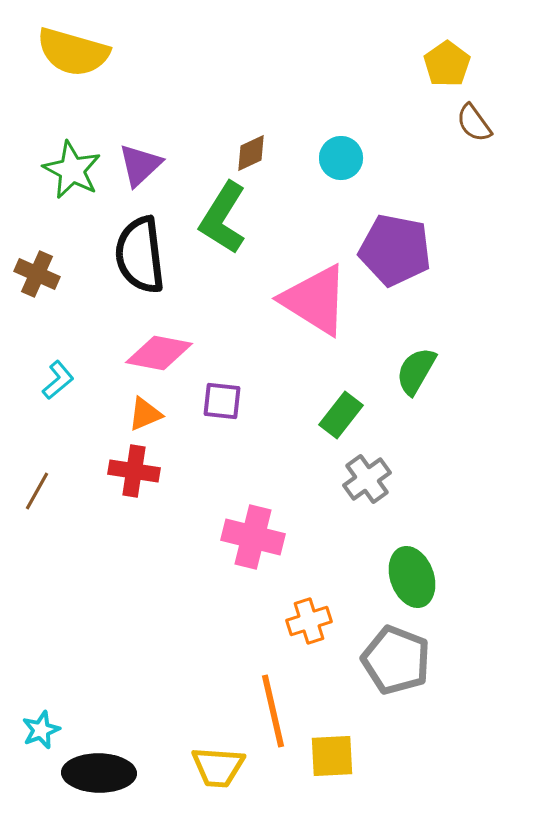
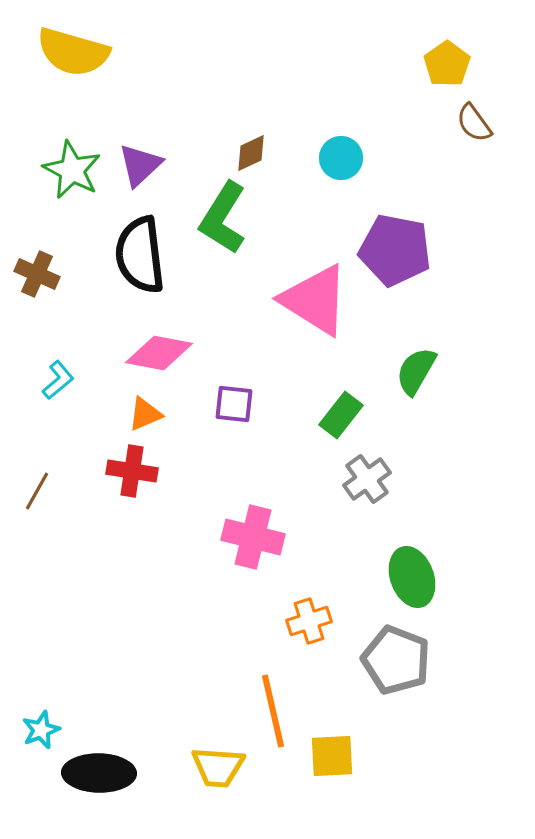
purple square: moved 12 px right, 3 px down
red cross: moved 2 px left
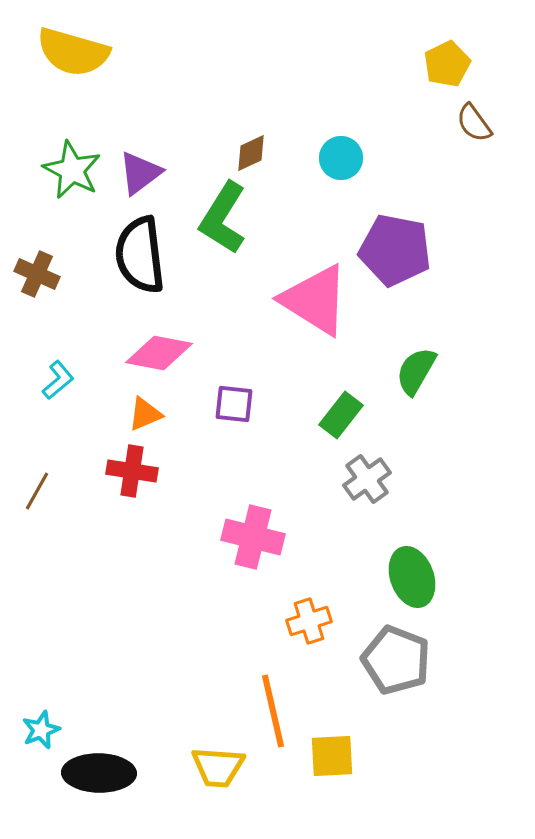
yellow pentagon: rotated 9 degrees clockwise
purple triangle: moved 8 px down; rotated 6 degrees clockwise
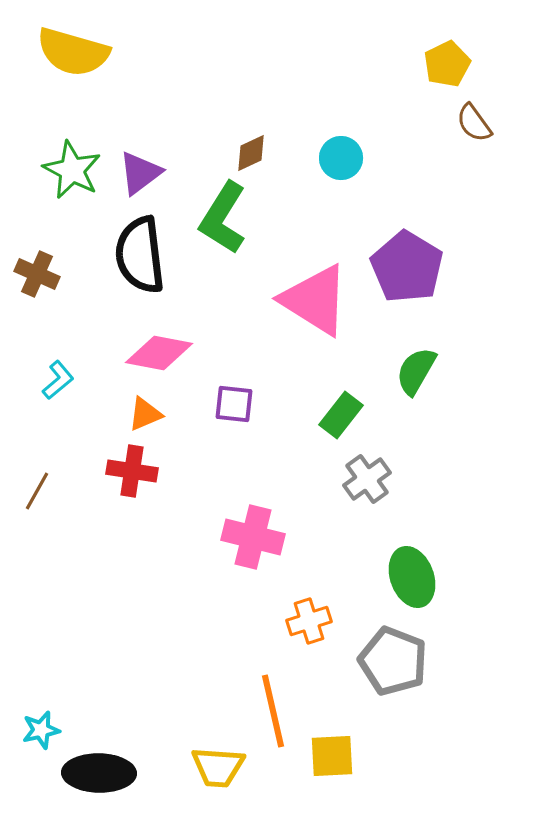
purple pentagon: moved 12 px right, 17 px down; rotated 20 degrees clockwise
gray pentagon: moved 3 px left, 1 px down
cyan star: rotated 9 degrees clockwise
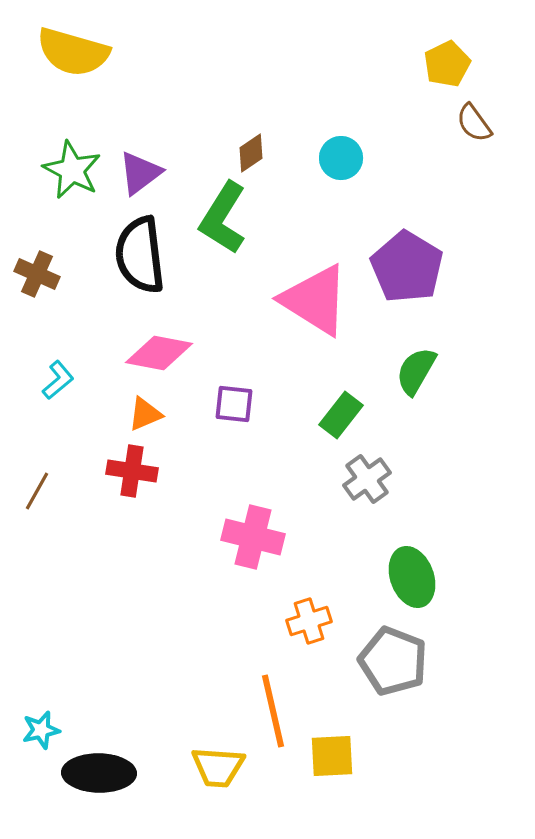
brown diamond: rotated 9 degrees counterclockwise
